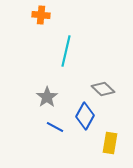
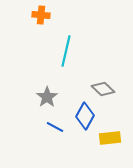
yellow rectangle: moved 5 px up; rotated 75 degrees clockwise
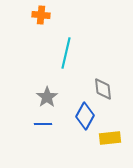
cyan line: moved 2 px down
gray diamond: rotated 40 degrees clockwise
blue line: moved 12 px left, 3 px up; rotated 30 degrees counterclockwise
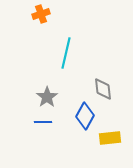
orange cross: moved 1 px up; rotated 24 degrees counterclockwise
blue line: moved 2 px up
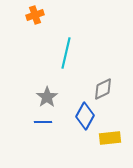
orange cross: moved 6 px left, 1 px down
gray diamond: rotated 70 degrees clockwise
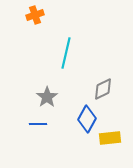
blue diamond: moved 2 px right, 3 px down
blue line: moved 5 px left, 2 px down
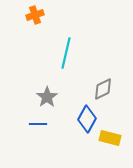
yellow rectangle: rotated 20 degrees clockwise
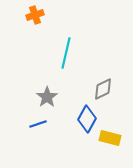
blue line: rotated 18 degrees counterclockwise
